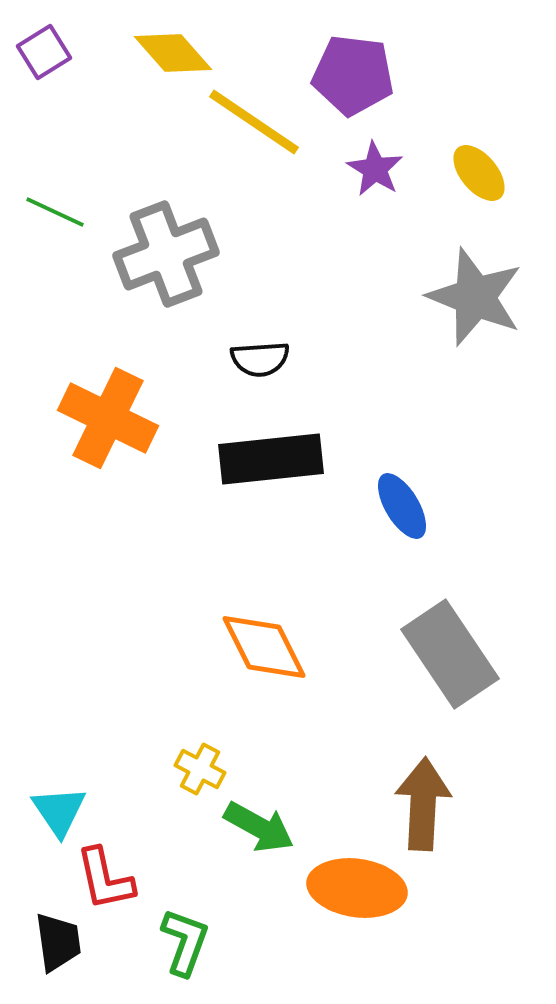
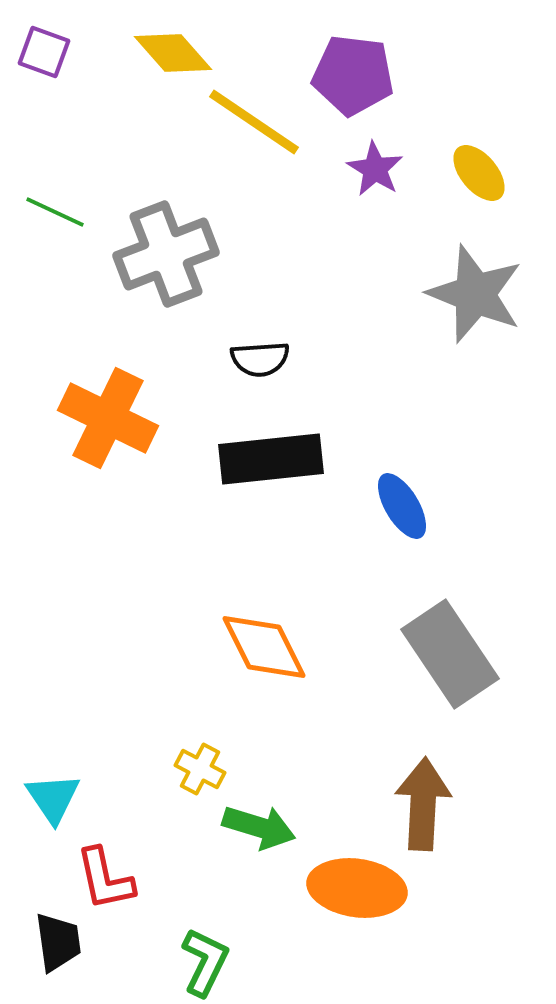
purple square: rotated 38 degrees counterclockwise
gray star: moved 3 px up
cyan triangle: moved 6 px left, 13 px up
green arrow: rotated 12 degrees counterclockwise
green L-shape: moved 20 px right, 20 px down; rotated 6 degrees clockwise
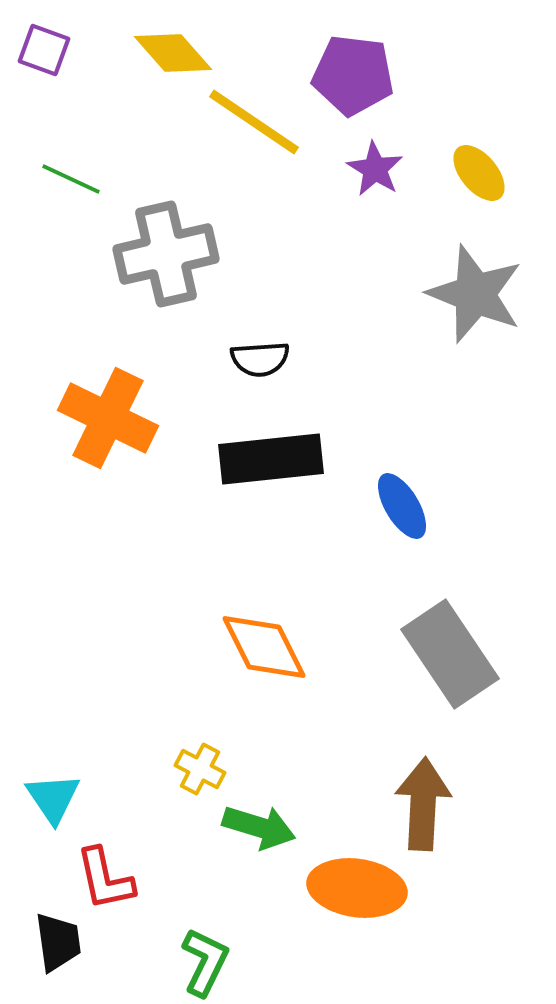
purple square: moved 2 px up
green line: moved 16 px right, 33 px up
gray cross: rotated 8 degrees clockwise
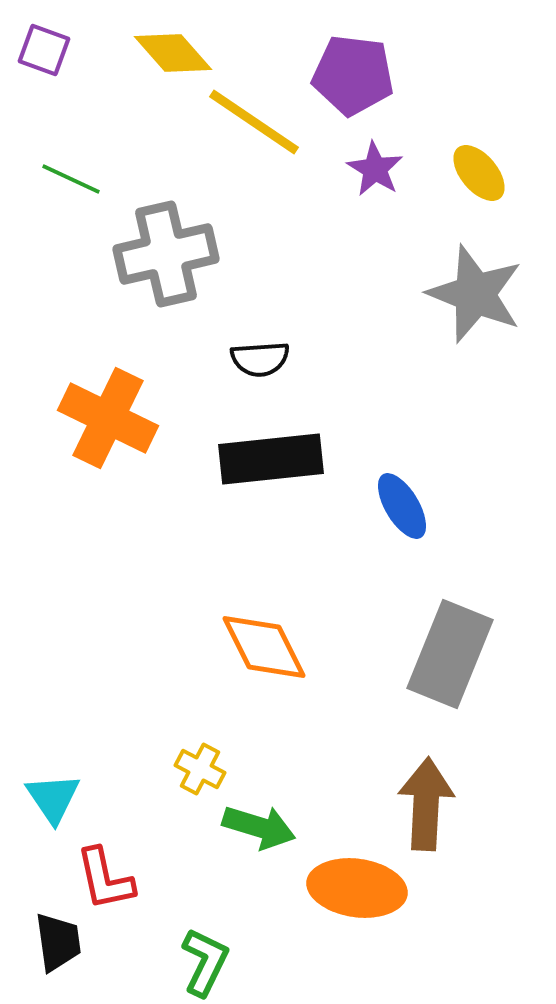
gray rectangle: rotated 56 degrees clockwise
brown arrow: moved 3 px right
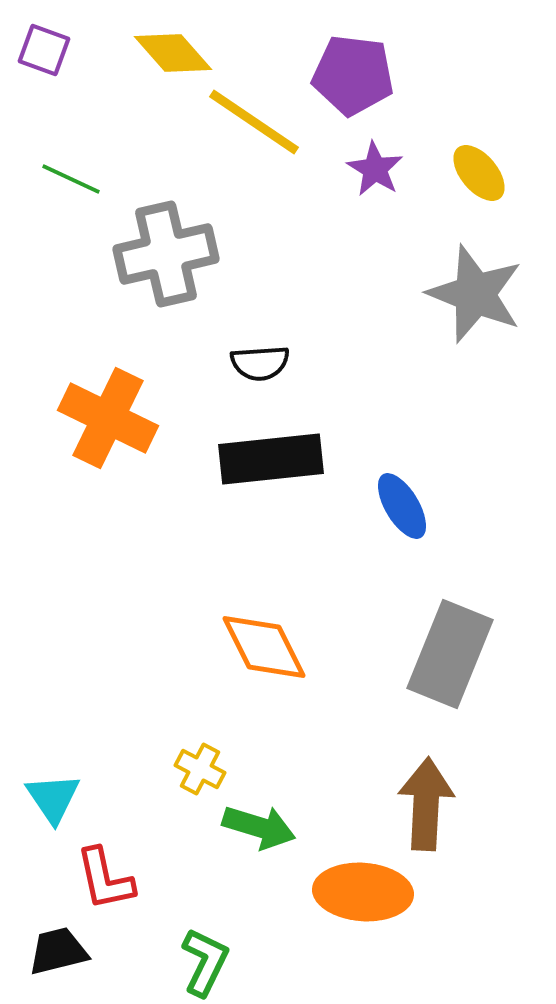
black semicircle: moved 4 px down
orange ellipse: moved 6 px right, 4 px down; rotated 4 degrees counterclockwise
black trapezoid: moved 9 px down; rotated 96 degrees counterclockwise
